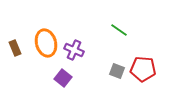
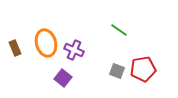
red pentagon: rotated 15 degrees counterclockwise
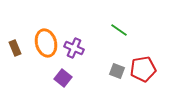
purple cross: moved 2 px up
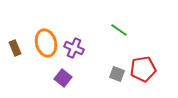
gray square: moved 3 px down
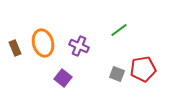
green line: rotated 72 degrees counterclockwise
orange ellipse: moved 3 px left
purple cross: moved 5 px right, 2 px up
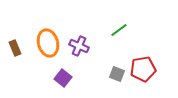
orange ellipse: moved 5 px right
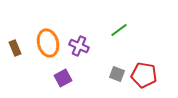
red pentagon: moved 1 px right, 6 px down; rotated 20 degrees clockwise
purple square: rotated 24 degrees clockwise
